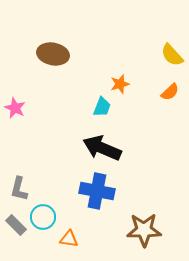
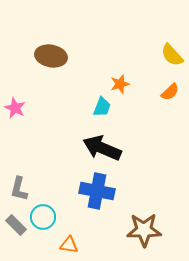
brown ellipse: moved 2 px left, 2 px down
orange triangle: moved 6 px down
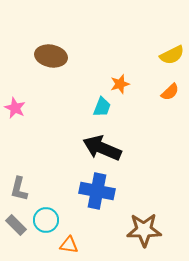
yellow semicircle: rotated 75 degrees counterclockwise
cyan circle: moved 3 px right, 3 px down
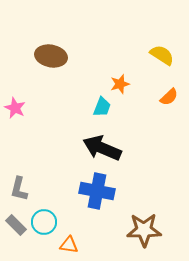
yellow semicircle: moved 10 px left; rotated 120 degrees counterclockwise
orange semicircle: moved 1 px left, 5 px down
cyan circle: moved 2 px left, 2 px down
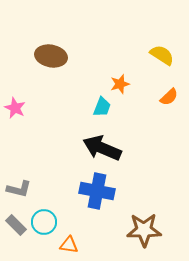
gray L-shape: rotated 90 degrees counterclockwise
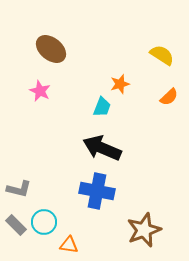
brown ellipse: moved 7 px up; rotated 28 degrees clockwise
pink star: moved 25 px right, 17 px up
brown star: rotated 20 degrees counterclockwise
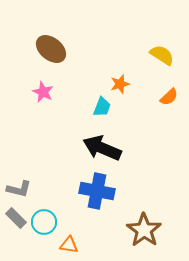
pink star: moved 3 px right, 1 px down
gray rectangle: moved 7 px up
brown star: rotated 16 degrees counterclockwise
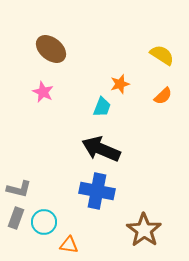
orange semicircle: moved 6 px left, 1 px up
black arrow: moved 1 px left, 1 px down
gray rectangle: rotated 65 degrees clockwise
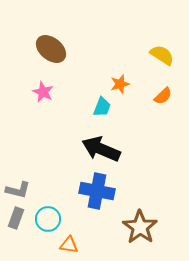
gray L-shape: moved 1 px left, 1 px down
cyan circle: moved 4 px right, 3 px up
brown star: moved 4 px left, 3 px up
